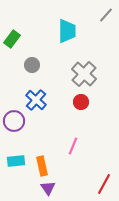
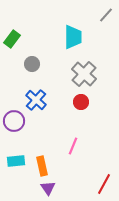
cyan trapezoid: moved 6 px right, 6 px down
gray circle: moved 1 px up
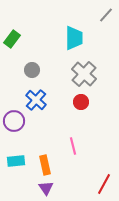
cyan trapezoid: moved 1 px right, 1 px down
gray circle: moved 6 px down
pink line: rotated 36 degrees counterclockwise
orange rectangle: moved 3 px right, 1 px up
purple triangle: moved 2 px left
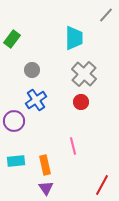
blue cross: rotated 15 degrees clockwise
red line: moved 2 px left, 1 px down
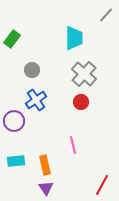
pink line: moved 1 px up
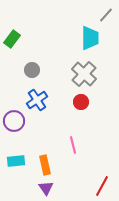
cyan trapezoid: moved 16 px right
blue cross: moved 1 px right
red line: moved 1 px down
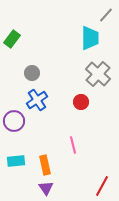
gray circle: moved 3 px down
gray cross: moved 14 px right
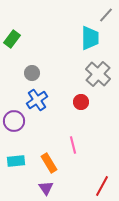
orange rectangle: moved 4 px right, 2 px up; rotated 18 degrees counterclockwise
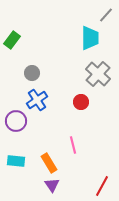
green rectangle: moved 1 px down
purple circle: moved 2 px right
cyan rectangle: rotated 12 degrees clockwise
purple triangle: moved 6 px right, 3 px up
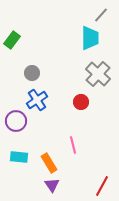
gray line: moved 5 px left
cyan rectangle: moved 3 px right, 4 px up
